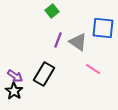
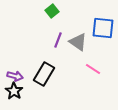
purple arrow: rotated 21 degrees counterclockwise
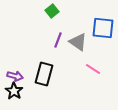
black rectangle: rotated 15 degrees counterclockwise
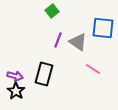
black star: moved 2 px right
